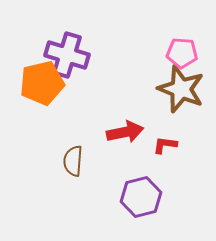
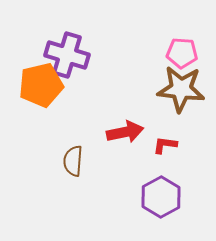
orange pentagon: moved 1 px left, 2 px down
brown star: rotated 15 degrees counterclockwise
purple hexagon: moved 20 px right; rotated 15 degrees counterclockwise
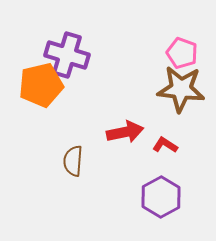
pink pentagon: rotated 16 degrees clockwise
red L-shape: rotated 25 degrees clockwise
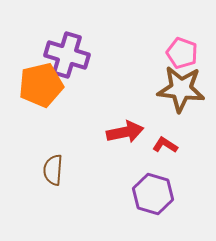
brown semicircle: moved 20 px left, 9 px down
purple hexagon: moved 8 px left, 3 px up; rotated 15 degrees counterclockwise
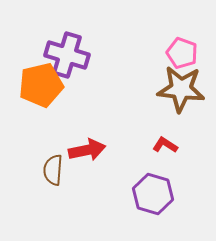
red arrow: moved 38 px left, 18 px down
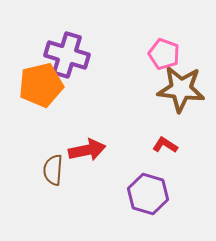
pink pentagon: moved 18 px left, 1 px down
purple hexagon: moved 5 px left
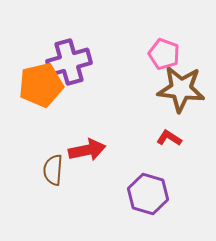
purple cross: moved 2 px right, 7 px down; rotated 33 degrees counterclockwise
red L-shape: moved 4 px right, 7 px up
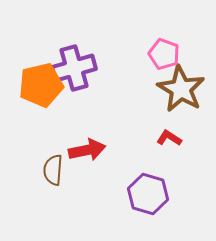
purple cross: moved 5 px right, 6 px down
brown star: rotated 24 degrees clockwise
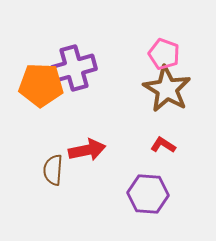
orange pentagon: rotated 15 degrees clockwise
brown star: moved 14 px left
red L-shape: moved 6 px left, 7 px down
purple hexagon: rotated 12 degrees counterclockwise
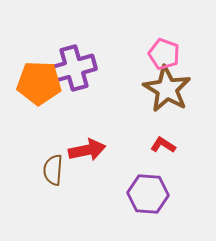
orange pentagon: moved 2 px left, 2 px up
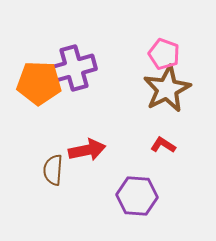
brown star: rotated 15 degrees clockwise
purple hexagon: moved 11 px left, 2 px down
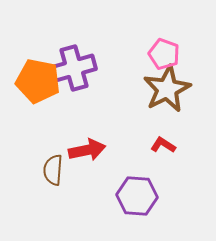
orange pentagon: moved 1 px left, 2 px up; rotated 9 degrees clockwise
